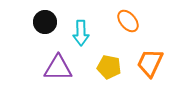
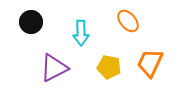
black circle: moved 14 px left
purple triangle: moved 4 px left; rotated 28 degrees counterclockwise
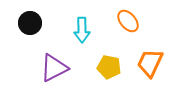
black circle: moved 1 px left, 1 px down
cyan arrow: moved 1 px right, 3 px up
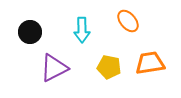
black circle: moved 9 px down
orange trapezoid: rotated 56 degrees clockwise
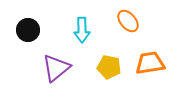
black circle: moved 2 px left, 2 px up
purple triangle: moved 2 px right; rotated 12 degrees counterclockwise
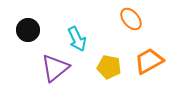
orange ellipse: moved 3 px right, 2 px up
cyan arrow: moved 5 px left, 9 px down; rotated 25 degrees counterclockwise
orange trapezoid: moved 1 px left, 2 px up; rotated 20 degrees counterclockwise
purple triangle: moved 1 px left
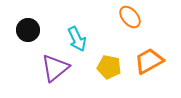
orange ellipse: moved 1 px left, 2 px up
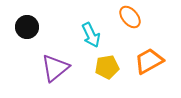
black circle: moved 1 px left, 3 px up
cyan arrow: moved 14 px right, 4 px up
yellow pentagon: moved 2 px left; rotated 20 degrees counterclockwise
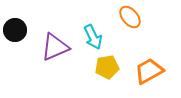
black circle: moved 12 px left, 3 px down
cyan arrow: moved 2 px right, 2 px down
orange trapezoid: moved 10 px down
purple triangle: moved 21 px up; rotated 16 degrees clockwise
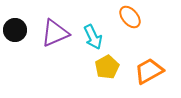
purple triangle: moved 14 px up
yellow pentagon: rotated 20 degrees counterclockwise
